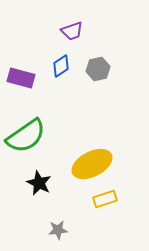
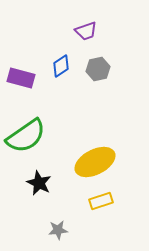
purple trapezoid: moved 14 px right
yellow ellipse: moved 3 px right, 2 px up
yellow rectangle: moved 4 px left, 2 px down
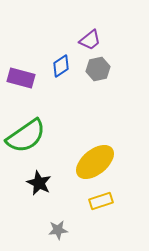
purple trapezoid: moved 4 px right, 9 px down; rotated 20 degrees counterclockwise
yellow ellipse: rotated 12 degrees counterclockwise
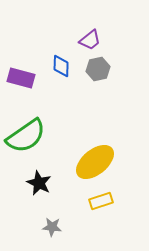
blue diamond: rotated 55 degrees counterclockwise
gray star: moved 6 px left, 3 px up; rotated 12 degrees clockwise
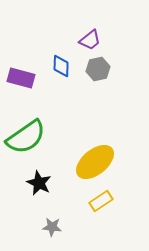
green semicircle: moved 1 px down
yellow rectangle: rotated 15 degrees counterclockwise
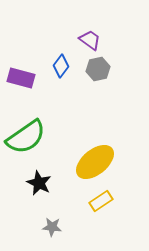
purple trapezoid: rotated 105 degrees counterclockwise
blue diamond: rotated 35 degrees clockwise
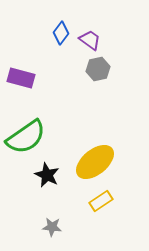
blue diamond: moved 33 px up
black star: moved 8 px right, 8 px up
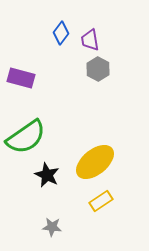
purple trapezoid: rotated 135 degrees counterclockwise
gray hexagon: rotated 20 degrees counterclockwise
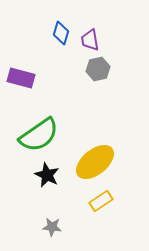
blue diamond: rotated 20 degrees counterclockwise
gray hexagon: rotated 20 degrees clockwise
green semicircle: moved 13 px right, 2 px up
